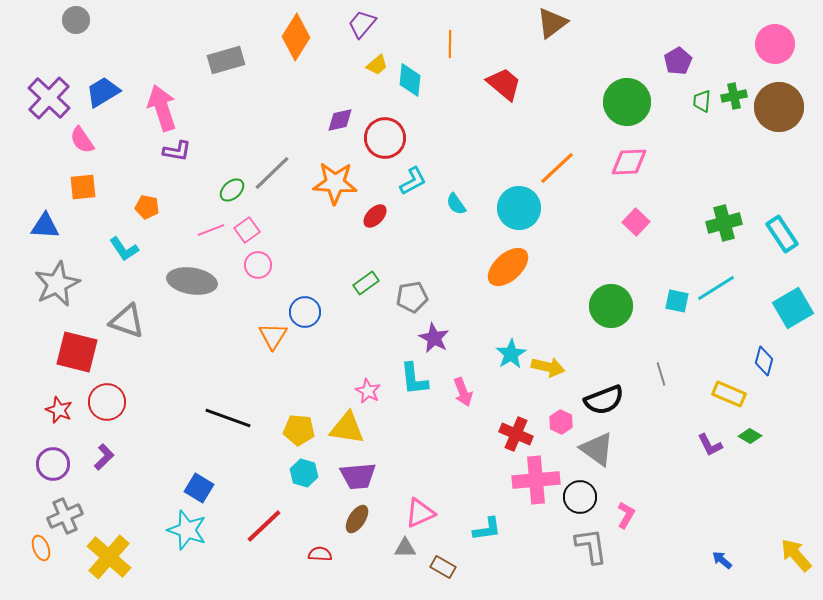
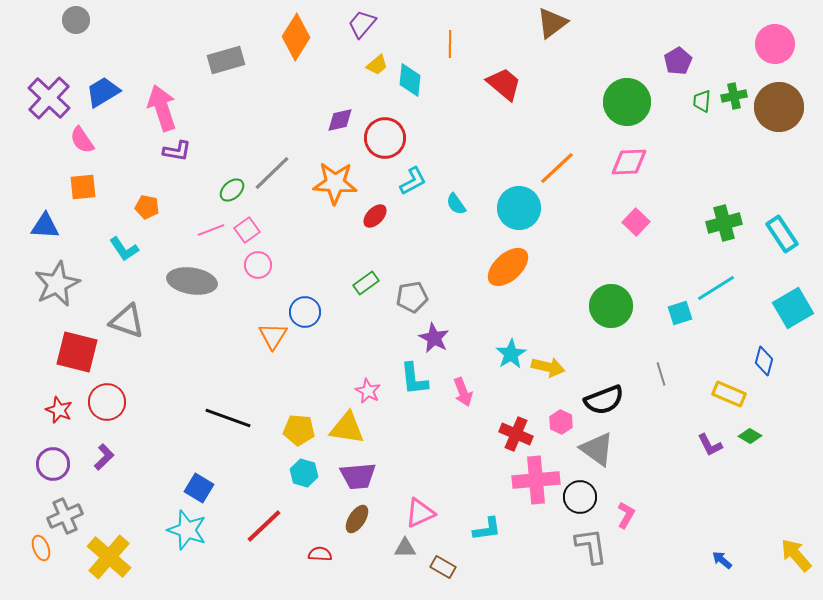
cyan square at (677, 301): moved 3 px right, 12 px down; rotated 30 degrees counterclockwise
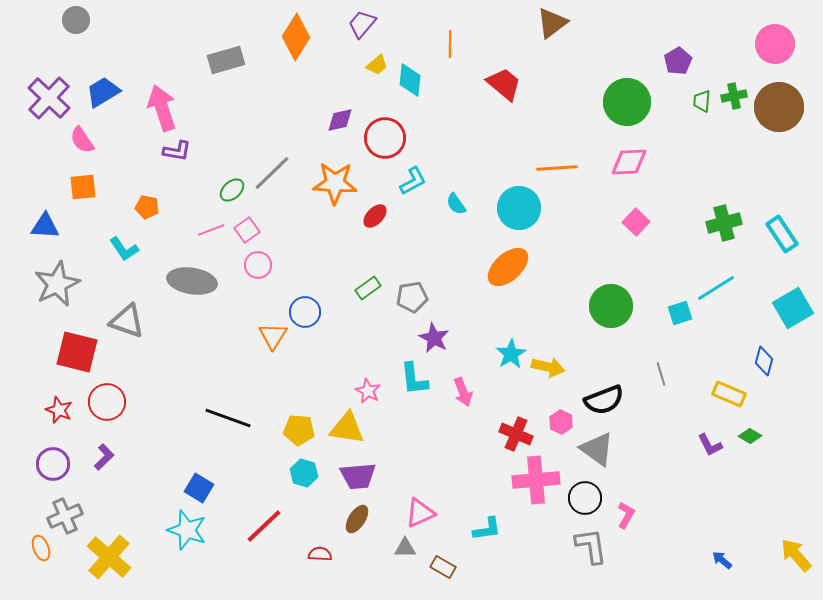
orange line at (557, 168): rotated 39 degrees clockwise
green rectangle at (366, 283): moved 2 px right, 5 px down
black circle at (580, 497): moved 5 px right, 1 px down
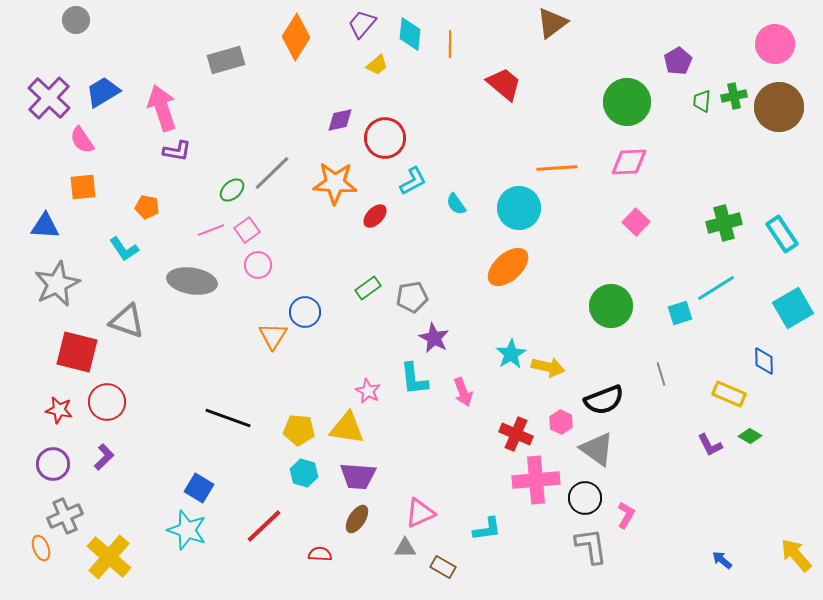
cyan diamond at (410, 80): moved 46 px up
blue diamond at (764, 361): rotated 16 degrees counterclockwise
red star at (59, 410): rotated 12 degrees counterclockwise
purple trapezoid at (358, 476): rotated 9 degrees clockwise
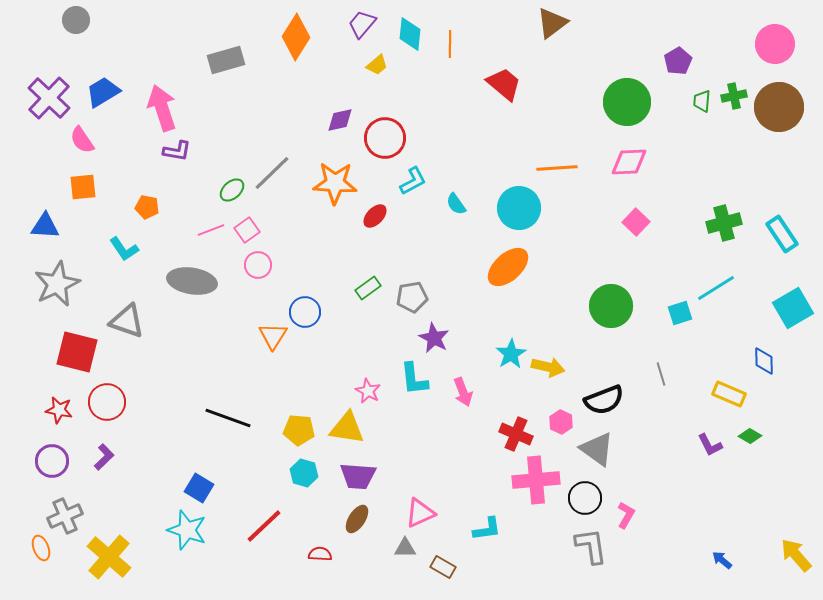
purple circle at (53, 464): moved 1 px left, 3 px up
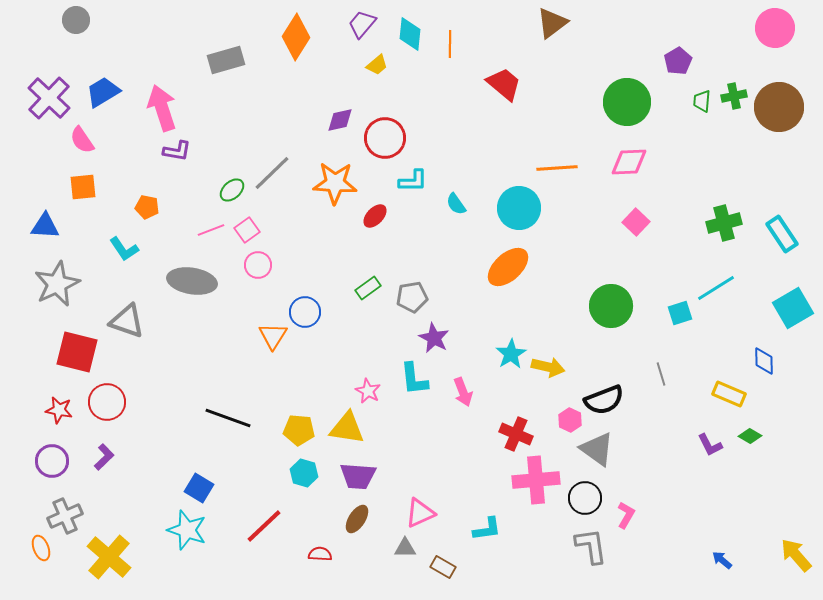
pink circle at (775, 44): moved 16 px up
cyan L-shape at (413, 181): rotated 28 degrees clockwise
pink hexagon at (561, 422): moved 9 px right, 2 px up
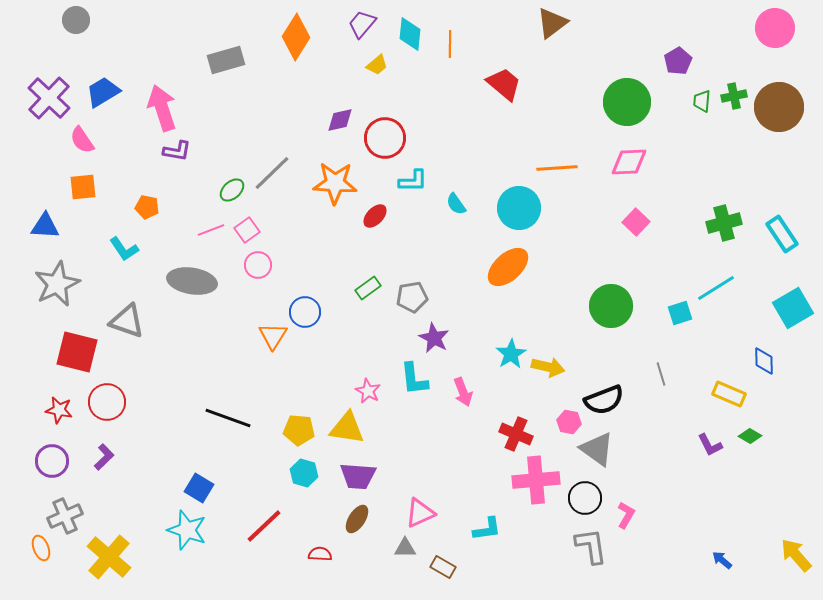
pink hexagon at (570, 420): moved 1 px left, 2 px down; rotated 15 degrees counterclockwise
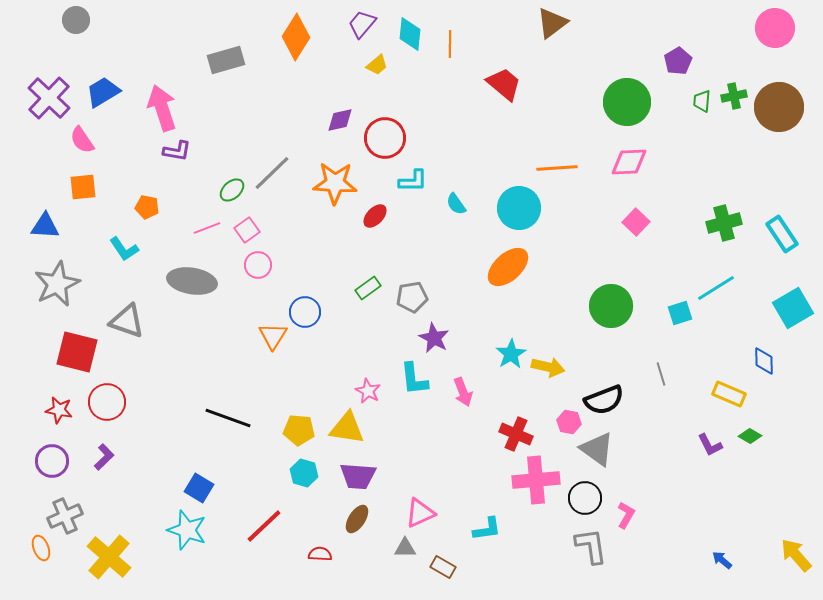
pink line at (211, 230): moved 4 px left, 2 px up
